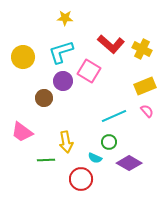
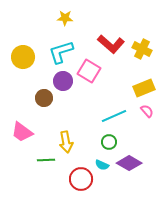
yellow rectangle: moved 1 px left, 2 px down
cyan semicircle: moved 7 px right, 7 px down
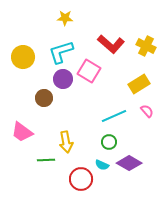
yellow cross: moved 4 px right, 3 px up
purple circle: moved 2 px up
yellow rectangle: moved 5 px left, 4 px up; rotated 10 degrees counterclockwise
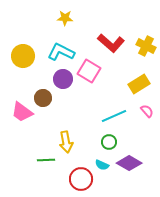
red L-shape: moved 1 px up
cyan L-shape: rotated 44 degrees clockwise
yellow circle: moved 1 px up
brown circle: moved 1 px left
pink trapezoid: moved 20 px up
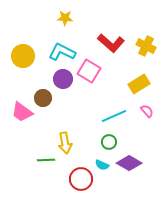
cyan L-shape: moved 1 px right
yellow arrow: moved 1 px left, 1 px down
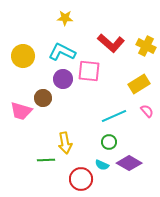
pink square: rotated 25 degrees counterclockwise
pink trapezoid: moved 1 px left, 1 px up; rotated 20 degrees counterclockwise
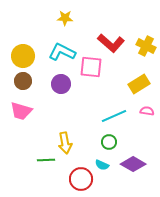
pink square: moved 2 px right, 4 px up
purple circle: moved 2 px left, 5 px down
brown circle: moved 20 px left, 17 px up
pink semicircle: rotated 40 degrees counterclockwise
purple diamond: moved 4 px right, 1 px down
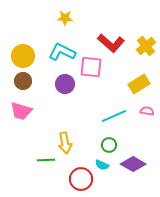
yellow cross: rotated 24 degrees clockwise
purple circle: moved 4 px right
green circle: moved 3 px down
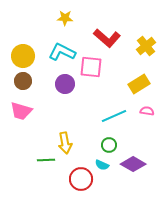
red L-shape: moved 4 px left, 5 px up
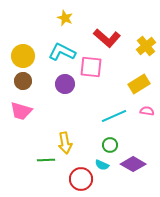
yellow star: rotated 21 degrees clockwise
green circle: moved 1 px right
